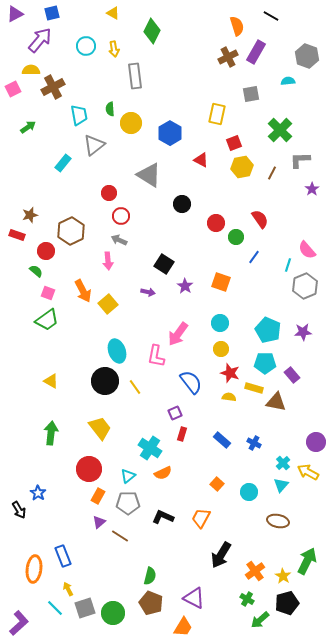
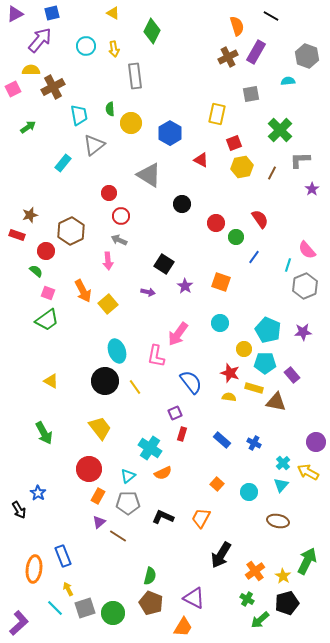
yellow circle at (221, 349): moved 23 px right
green arrow at (51, 433): moved 7 px left; rotated 145 degrees clockwise
brown line at (120, 536): moved 2 px left
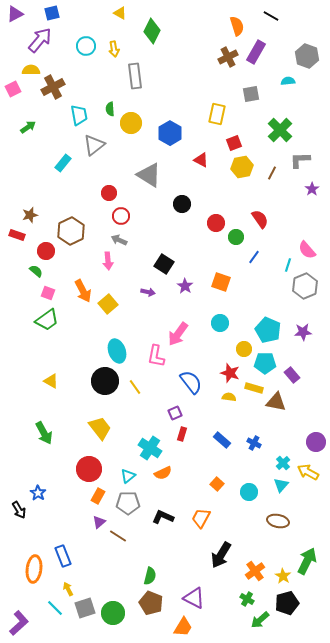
yellow triangle at (113, 13): moved 7 px right
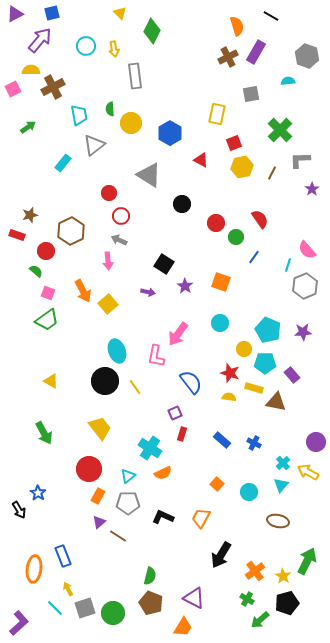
yellow triangle at (120, 13): rotated 16 degrees clockwise
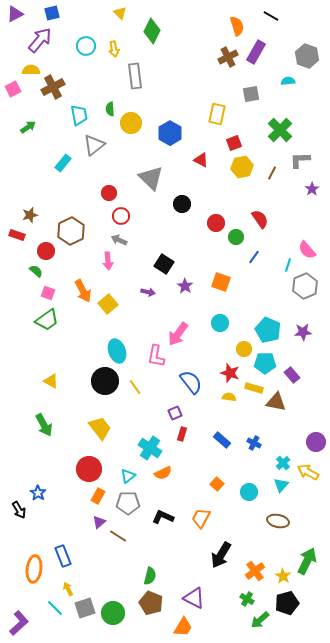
gray triangle at (149, 175): moved 2 px right, 3 px down; rotated 12 degrees clockwise
green arrow at (44, 433): moved 8 px up
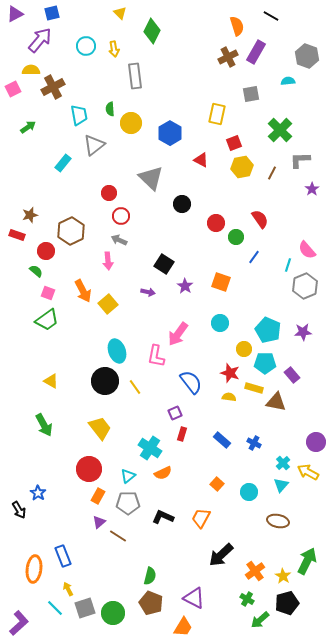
black arrow at (221, 555): rotated 16 degrees clockwise
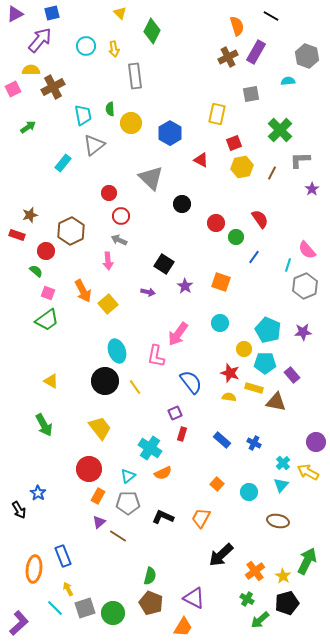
cyan trapezoid at (79, 115): moved 4 px right
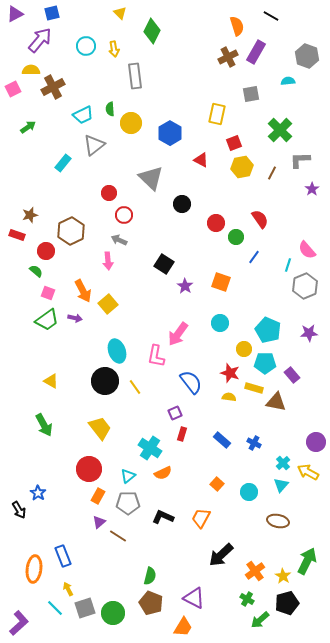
cyan trapezoid at (83, 115): rotated 75 degrees clockwise
red circle at (121, 216): moved 3 px right, 1 px up
purple arrow at (148, 292): moved 73 px left, 26 px down
purple star at (303, 332): moved 6 px right, 1 px down
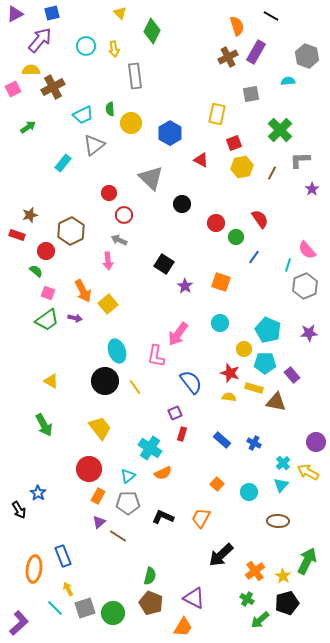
brown ellipse at (278, 521): rotated 10 degrees counterclockwise
